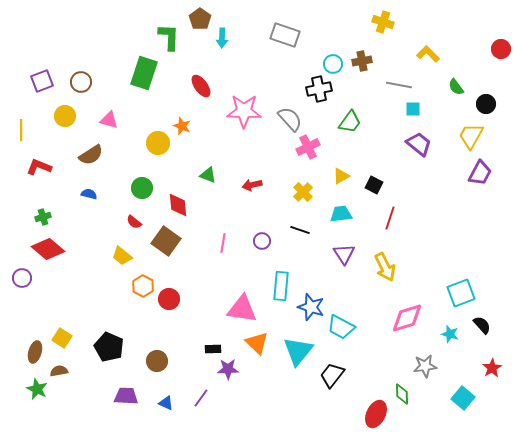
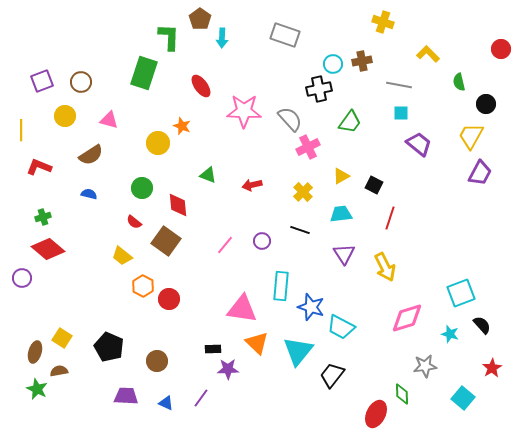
green semicircle at (456, 87): moved 3 px right, 5 px up; rotated 24 degrees clockwise
cyan square at (413, 109): moved 12 px left, 4 px down
pink line at (223, 243): moved 2 px right, 2 px down; rotated 30 degrees clockwise
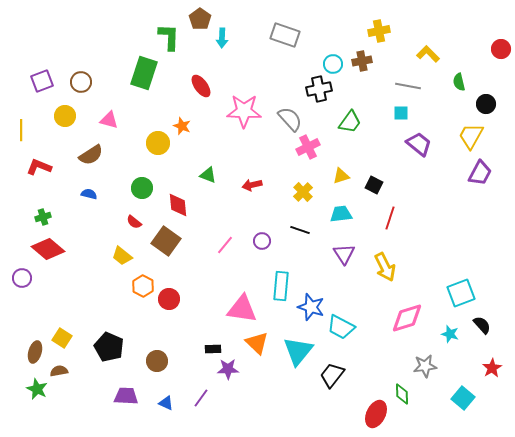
yellow cross at (383, 22): moved 4 px left, 9 px down; rotated 30 degrees counterclockwise
gray line at (399, 85): moved 9 px right, 1 px down
yellow triangle at (341, 176): rotated 12 degrees clockwise
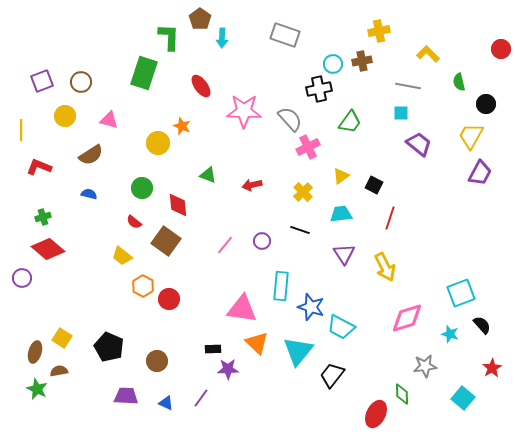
yellow triangle at (341, 176): rotated 18 degrees counterclockwise
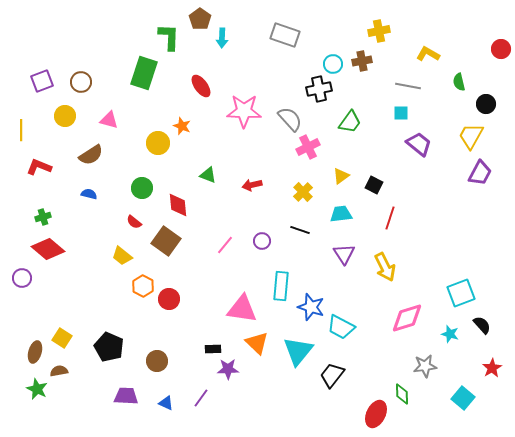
yellow L-shape at (428, 54): rotated 15 degrees counterclockwise
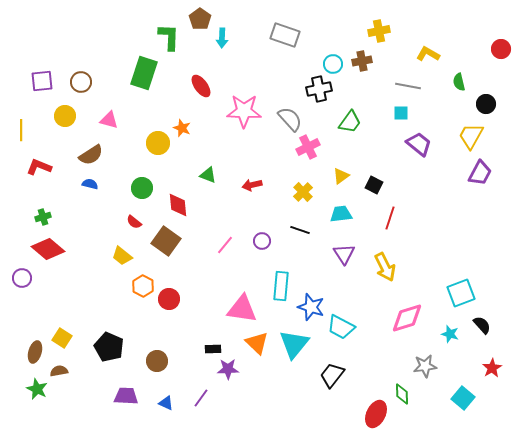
purple square at (42, 81): rotated 15 degrees clockwise
orange star at (182, 126): moved 2 px down
blue semicircle at (89, 194): moved 1 px right, 10 px up
cyan triangle at (298, 351): moved 4 px left, 7 px up
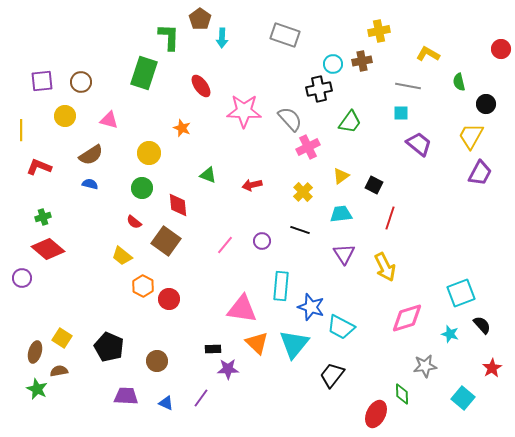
yellow circle at (158, 143): moved 9 px left, 10 px down
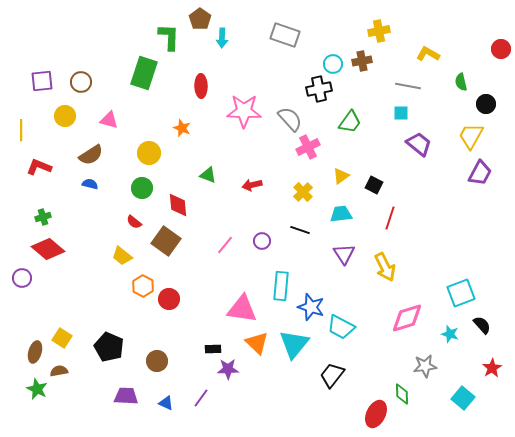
green semicircle at (459, 82): moved 2 px right
red ellipse at (201, 86): rotated 35 degrees clockwise
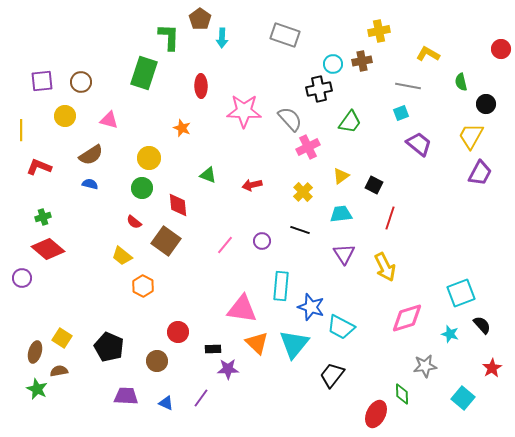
cyan square at (401, 113): rotated 21 degrees counterclockwise
yellow circle at (149, 153): moved 5 px down
red circle at (169, 299): moved 9 px right, 33 px down
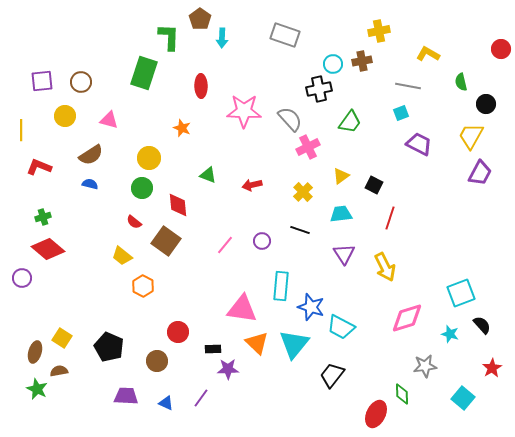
purple trapezoid at (419, 144): rotated 12 degrees counterclockwise
